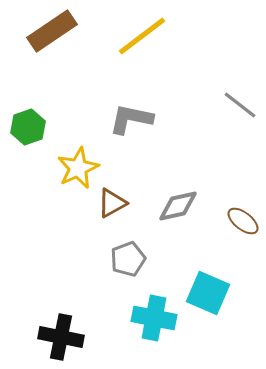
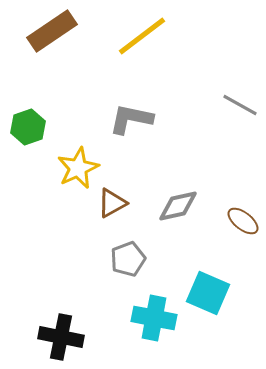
gray line: rotated 9 degrees counterclockwise
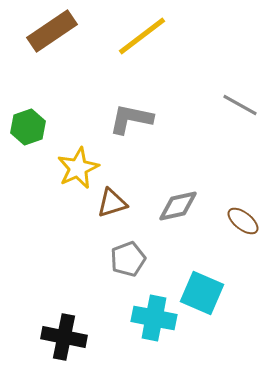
brown triangle: rotated 12 degrees clockwise
cyan square: moved 6 px left
black cross: moved 3 px right
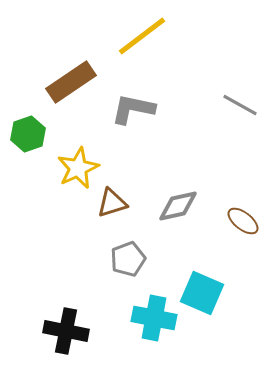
brown rectangle: moved 19 px right, 51 px down
gray L-shape: moved 2 px right, 10 px up
green hexagon: moved 7 px down
black cross: moved 2 px right, 6 px up
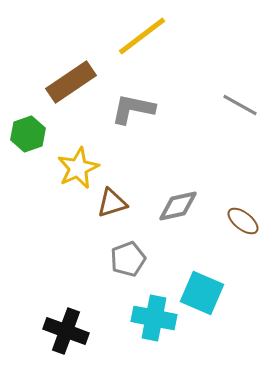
black cross: rotated 9 degrees clockwise
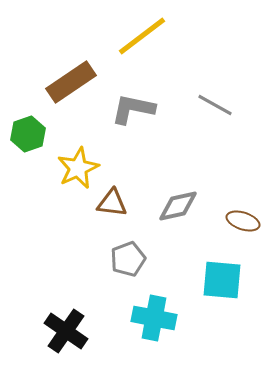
gray line: moved 25 px left
brown triangle: rotated 24 degrees clockwise
brown ellipse: rotated 20 degrees counterclockwise
cyan square: moved 20 px right, 13 px up; rotated 18 degrees counterclockwise
black cross: rotated 15 degrees clockwise
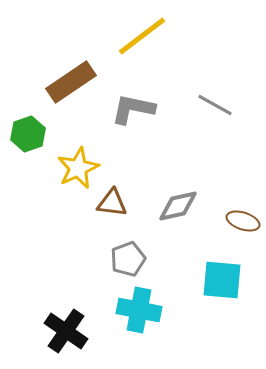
cyan cross: moved 15 px left, 8 px up
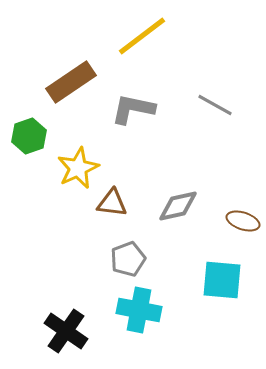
green hexagon: moved 1 px right, 2 px down
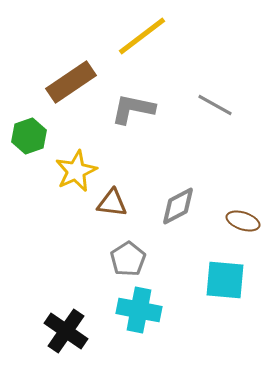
yellow star: moved 2 px left, 3 px down
gray diamond: rotated 15 degrees counterclockwise
gray pentagon: rotated 12 degrees counterclockwise
cyan square: moved 3 px right
